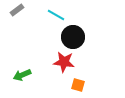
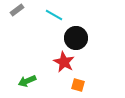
cyan line: moved 2 px left
black circle: moved 3 px right, 1 px down
red star: rotated 20 degrees clockwise
green arrow: moved 5 px right, 6 px down
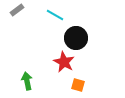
cyan line: moved 1 px right
green arrow: rotated 102 degrees clockwise
